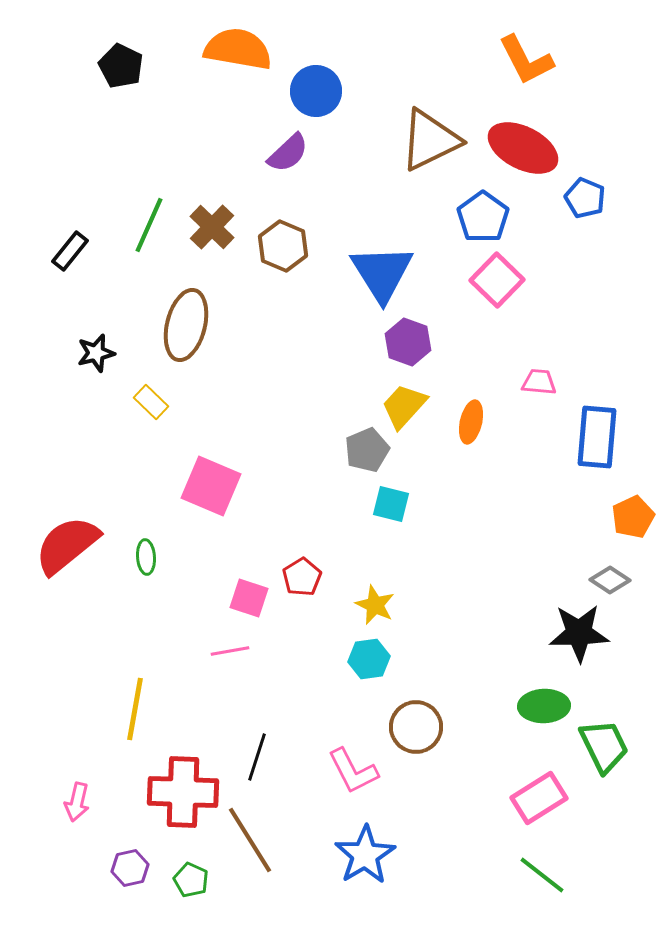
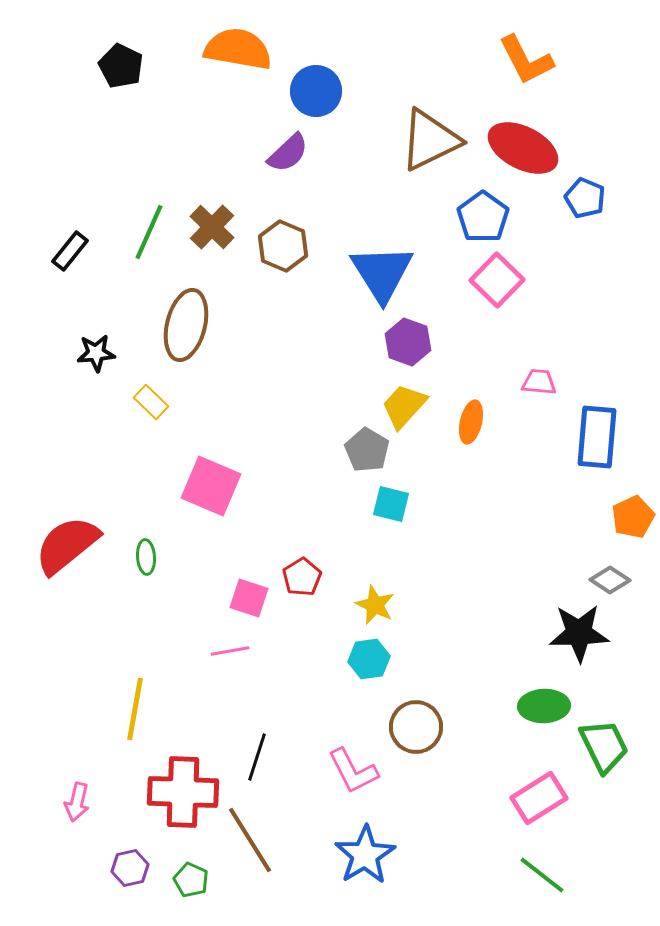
green line at (149, 225): moved 7 px down
black star at (96, 353): rotated 9 degrees clockwise
gray pentagon at (367, 450): rotated 18 degrees counterclockwise
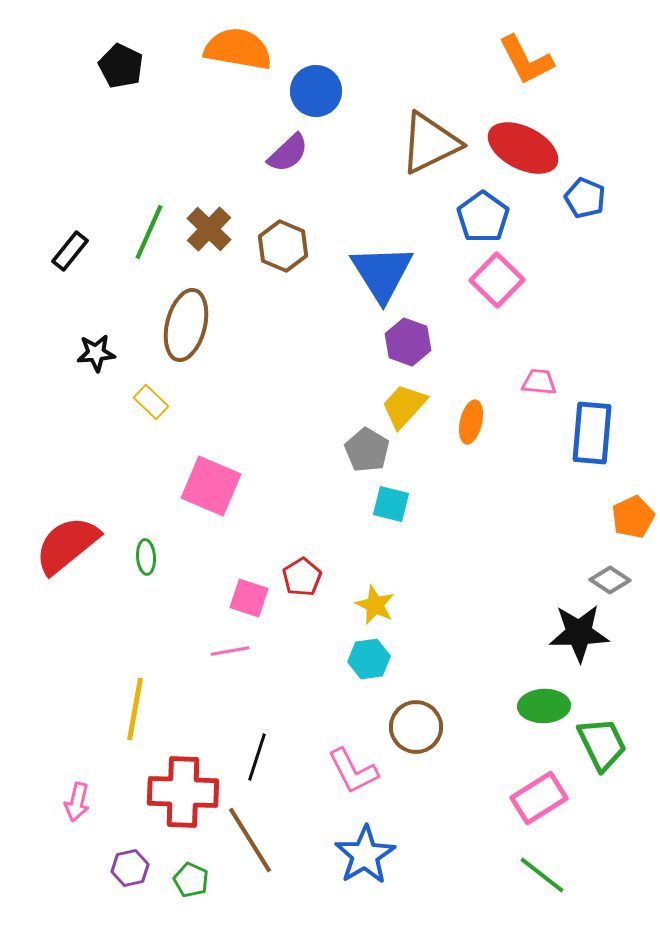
brown triangle at (430, 140): moved 3 px down
brown cross at (212, 227): moved 3 px left, 2 px down
blue rectangle at (597, 437): moved 5 px left, 4 px up
green trapezoid at (604, 746): moved 2 px left, 2 px up
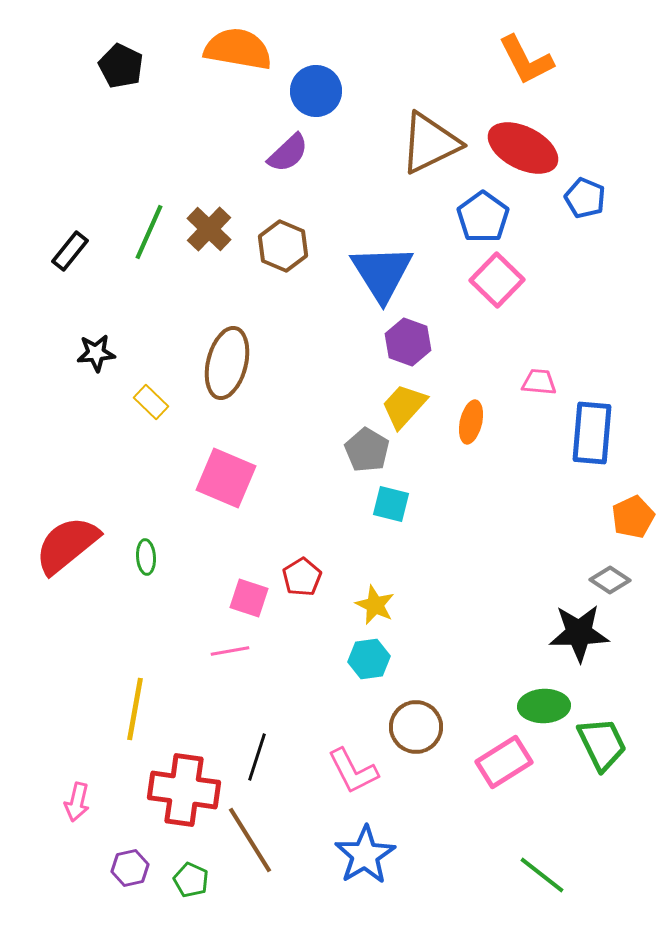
brown ellipse at (186, 325): moved 41 px right, 38 px down
pink square at (211, 486): moved 15 px right, 8 px up
red cross at (183, 792): moved 1 px right, 2 px up; rotated 6 degrees clockwise
pink rectangle at (539, 798): moved 35 px left, 36 px up
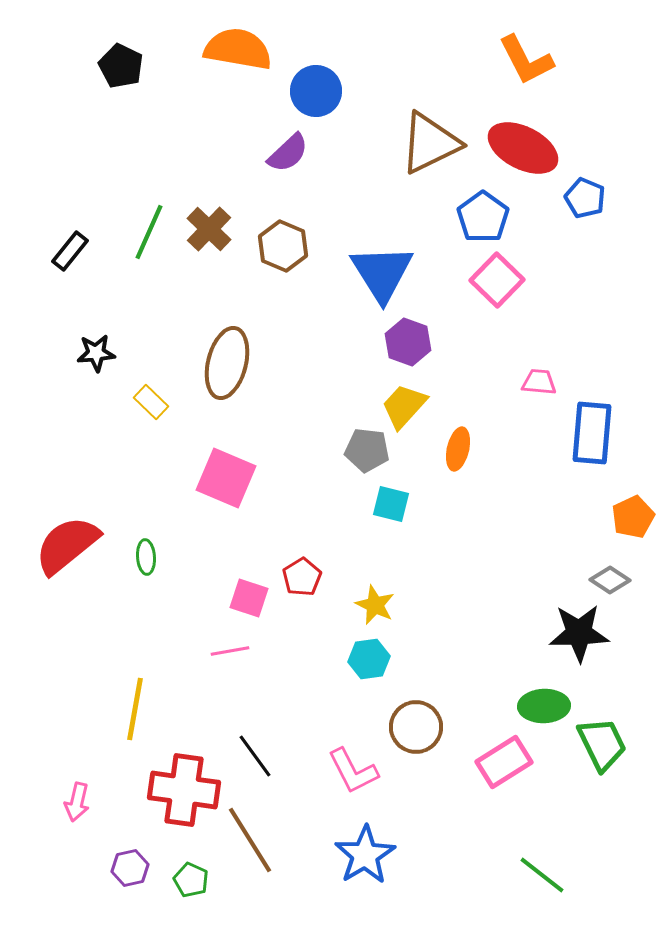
orange ellipse at (471, 422): moved 13 px left, 27 px down
gray pentagon at (367, 450): rotated 24 degrees counterclockwise
black line at (257, 757): moved 2 px left, 1 px up; rotated 54 degrees counterclockwise
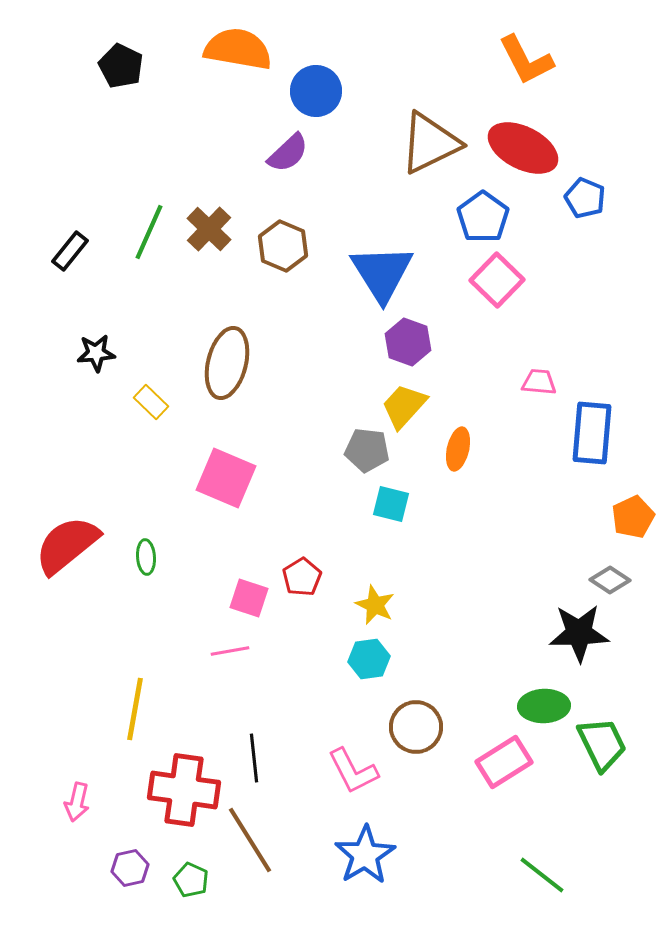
black line at (255, 756): moved 1 px left, 2 px down; rotated 30 degrees clockwise
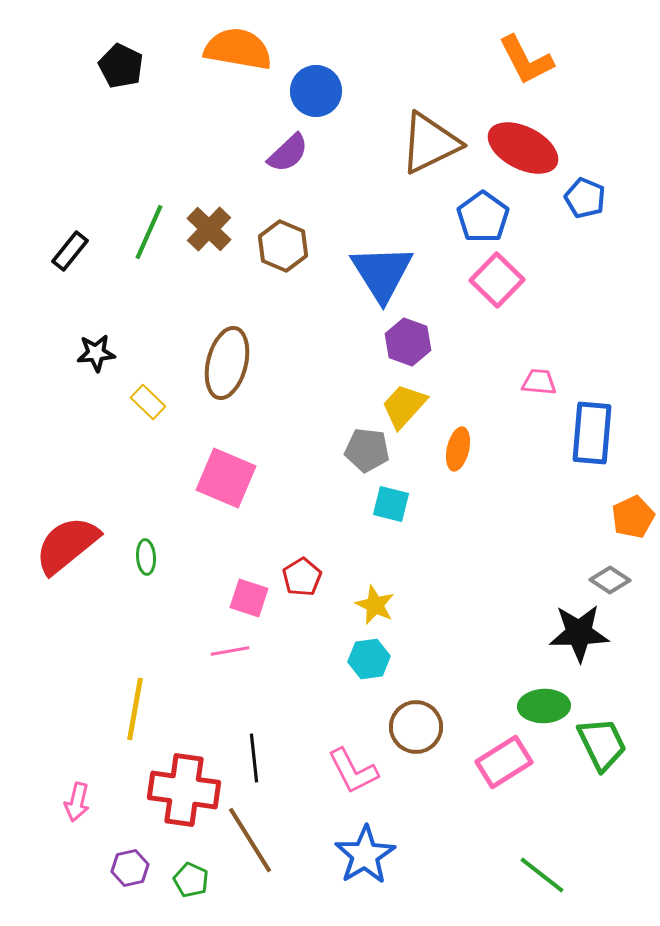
yellow rectangle at (151, 402): moved 3 px left
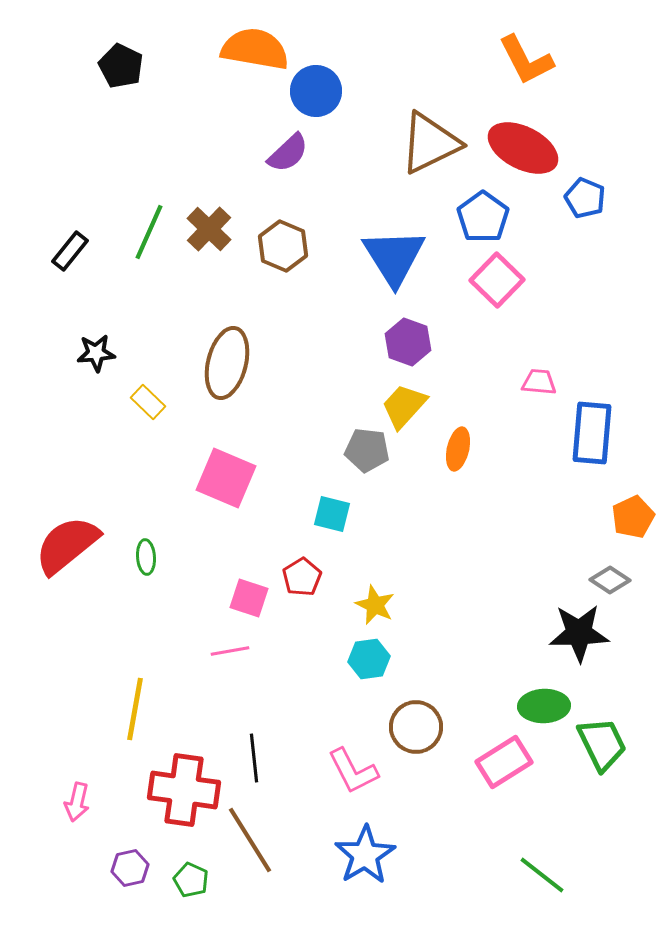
orange semicircle at (238, 49): moved 17 px right
blue triangle at (382, 273): moved 12 px right, 16 px up
cyan square at (391, 504): moved 59 px left, 10 px down
